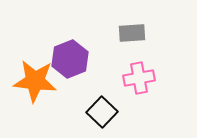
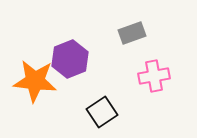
gray rectangle: rotated 16 degrees counterclockwise
pink cross: moved 15 px right, 2 px up
black square: rotated 12 degrees clockwise
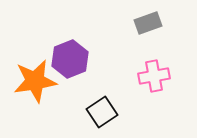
gray rectangle: moved 16 px right, 10 px up
orange star: rotated 15 degrees counterclockwise
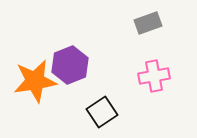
purple hexagon: moved 6 px down
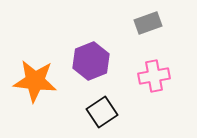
purple hexagon: moved 21 px right, 4 px up
orange star: rotated 15 degrees clockwise
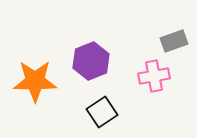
gray rectangle: moved 26 px right, 18 px down
orange star: rotated 6 degrees counterclockwise
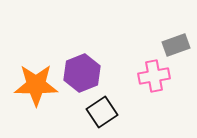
gray rectangle: moved 2 px right, 4 px down
purple hexagon: moved 9 px left, 12 px down
orange star: moved 1 px right, 4 px down
